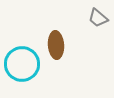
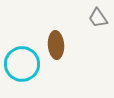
gray trapezoid: rotated 15 degrees clockwise
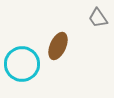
brown ellipse: moved 2 px right, 1 px down; rotated 28 degrees clockwise
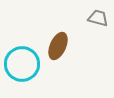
gray trapezoid: rotated 140 degrees clockwise
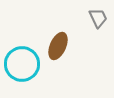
gray trapezoid: rotated 50 degrees clockwise
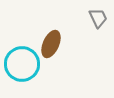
brown ellipse: moved 7 px left, 2 px up
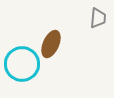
gray trapezoid: rotated 30 degrees clockwise
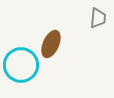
cyan circle: moved 1 px left, 1 px down
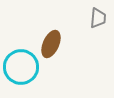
cyan circle: moved 2 px down
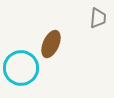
cyan circle: moved 1 px down
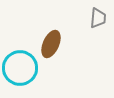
cyan circle: moved 1 px left
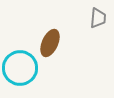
brown ellipse: moved 1 px left, 1 px up
